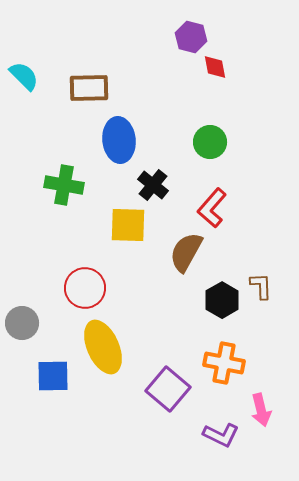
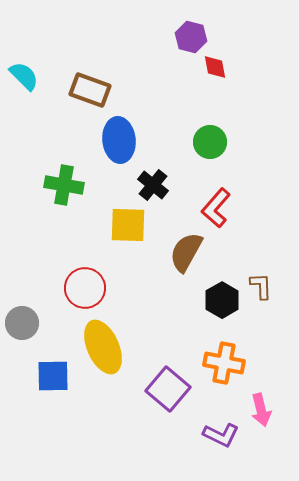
brown rectangle: moved 1 px right, 2 px down; rotated 21 degrees clockwise
red L-shape: moved 4 px right
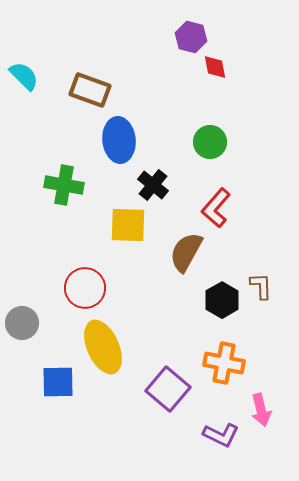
blue square: moved 5 px right, 6 px down
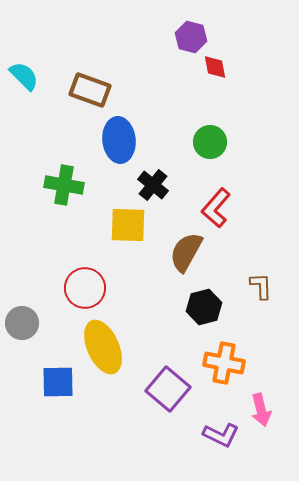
black hexagon: moved 18 px left, 7 px down; rotated 16 degrees clockwise
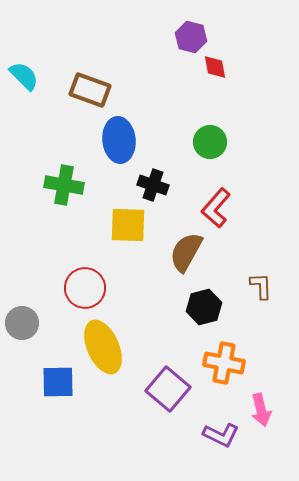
black cross: rotated 20 degrees counterclockwise
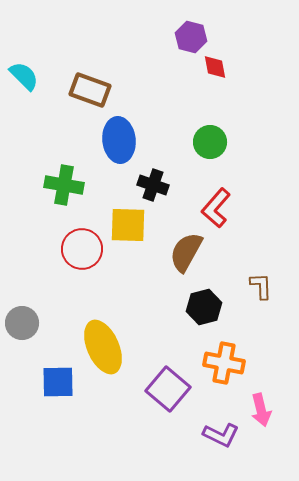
red circle: moved 3 px left, 39 px up
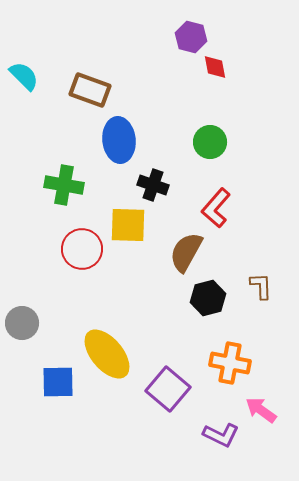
black hexagon: moved 4 px right, 9 px up
yellow ellipse: moved 4 px right, 7 px down; rotated 16 degrees counterclockwise
orange cross: moved 6 px right
pink arrow: rotated 140 degrees clockwise
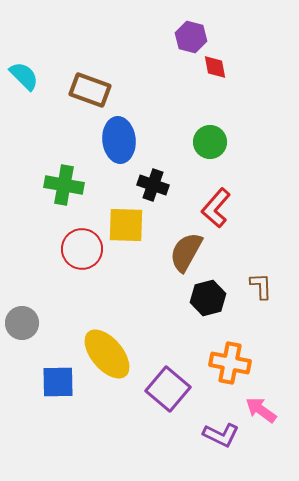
yellow square: moved 2 px left
